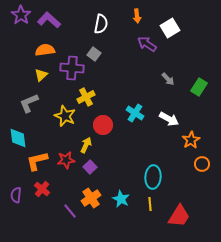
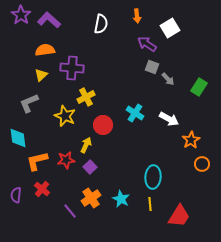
gray square: moved 58 px right, 13 px down; rotated 16 degrees counterclockwise
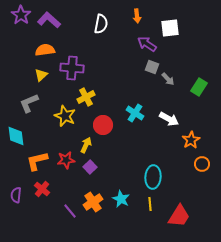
white square: rotated 24 degrees clockwise
cyan diamond: moved 2 px left, 2 px up
orange cross: moved 2 px right, 4 px down
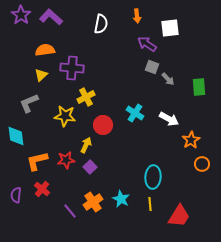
purple L-shape: moved 2 px right, 3 px up
green rectangle: rotated 36 degrees counterclockwise
yellow star: rotated 15 degrees counterclockwise
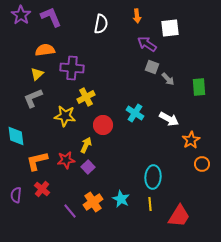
purple L-shape: rotated 25 degrees clockwise
yellow triangle: moved 4 px left, 1 px up
gray L-shape: moved 4 px right, 5 px up
purple square: moved 2 px left
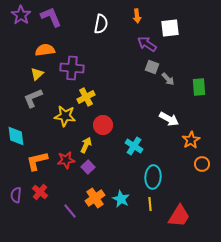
cyan cross: moved 1 px left, 33 px down
red cross: moved 2 px left, 3 px down
orange cross: moved 2 px right, 4 px up
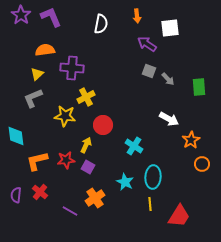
gray square: moved 3 px left, 4 px down
purple square: rotated 16 degrees counterclockwise
cyan star: moved 4 px right, 17 px up
purple line: rotated 21 degrees counterclockwise
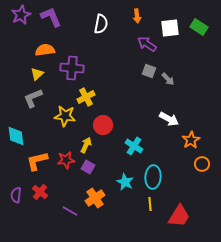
purple star: rotated 12 degrees clockwise
green rectangle: moved 60 px up; rotated 54 degrees counterclockwise
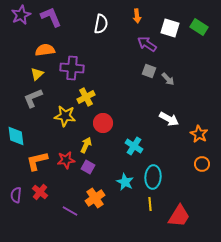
white square: rotated 24 degrees clockwise
red circle: moved 2 px up
orange star: moved 8 px right, 6 px up; rotated 12 degrees counterclockwise
